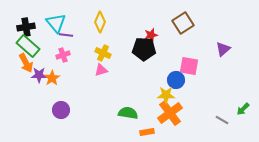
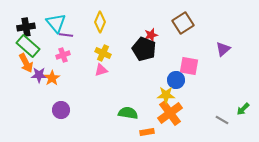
black pentagon: rotated 20 degrees clockwise
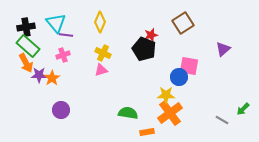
blue circle: moved 3 px right, 3 px up
